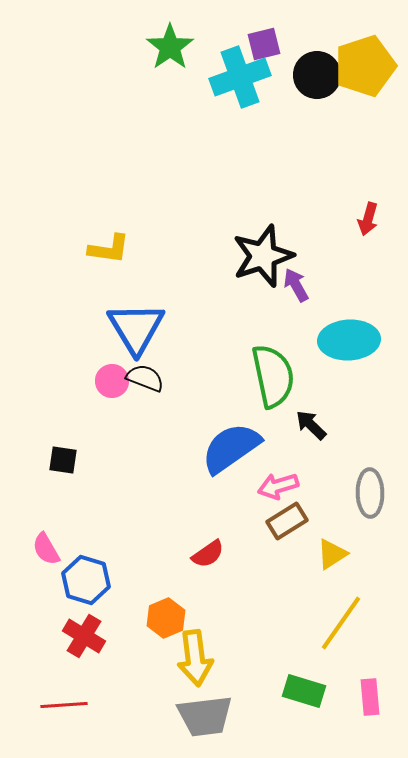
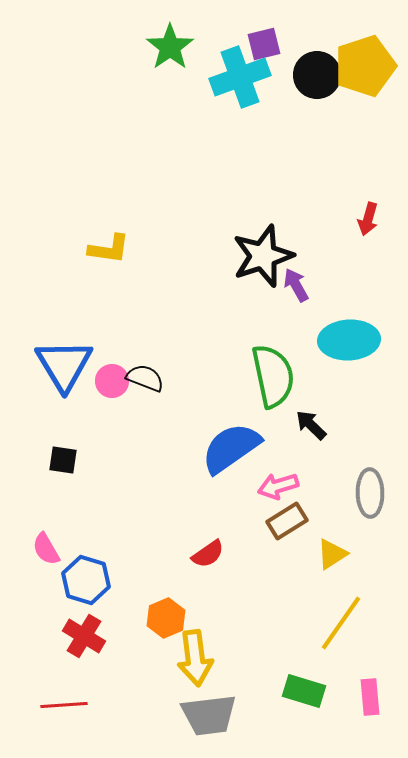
blue triangle: moved 72 px left, 37 px down
gray trapezoid: moved 4 px right, 1 px up
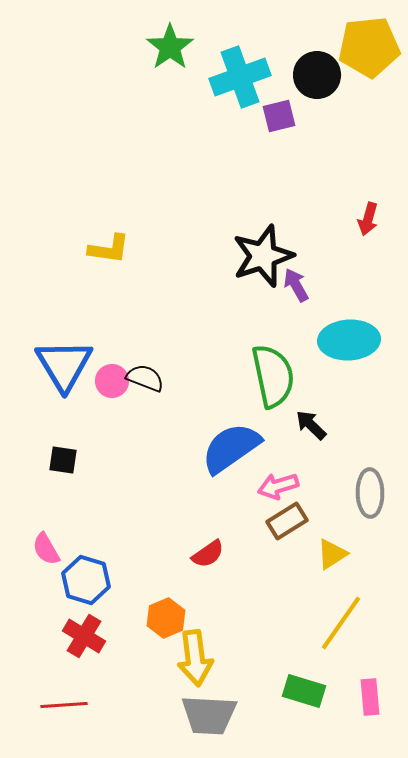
purple square: moved 15 px right, 72 px down
yellow pentagon: moved 4 px right, 19 px up; rotated 12 degrees clockwise
gray trapezoid: rotated 10 degrees clockwise
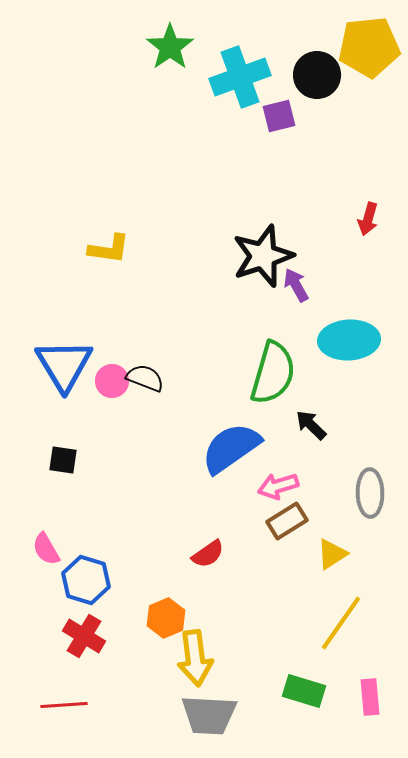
green semicircle: moved 3 px up; rotated 28 degrees clockwise
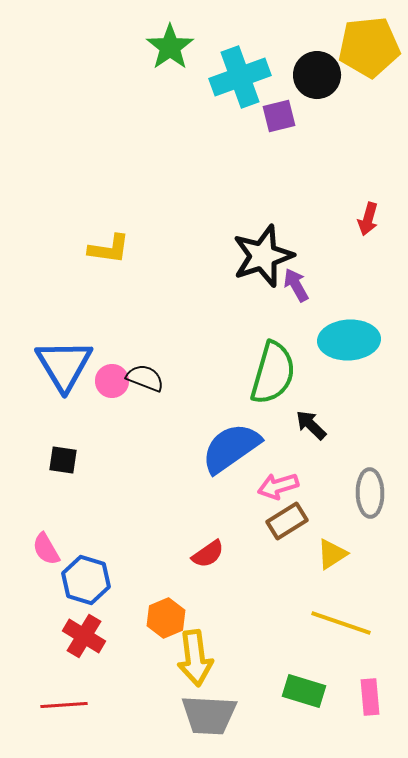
yellow line: rotated 74 degrees clockwise
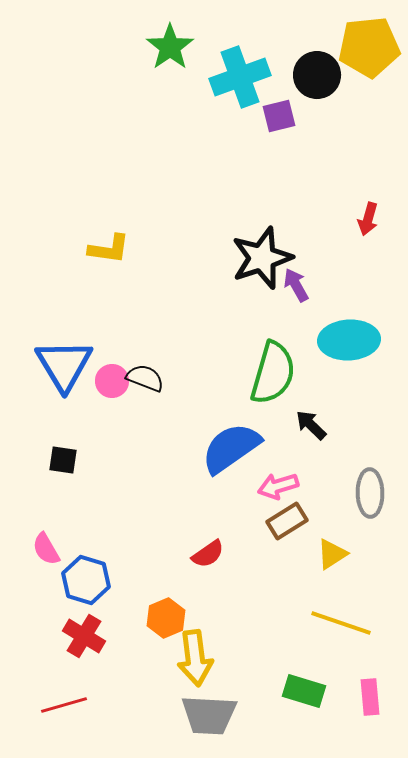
black star: moved 1 px left, 2 px down
red line: rotated 12 degrees counterclockwise
